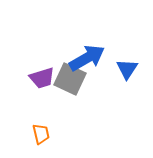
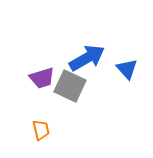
blue triangle: rotated 15 degrees counterclockwise
gray square: moved 7 px down
orange trapezoid: moved 4 px up
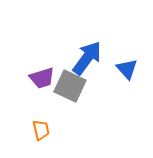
blue arrow: rotated 24 degrees counterclockwise
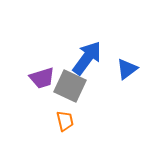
blue triangle: rotated 35 degrees clockwise
orange trapezoid: moved 24 px right, 9 px up
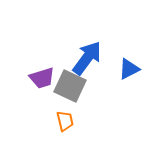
blue triangle: moved 2 px right; rotated 10 degrees clockwise
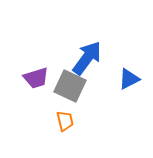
blue triangle: moved 10 px down
purple trapezoid: moved 6 px left
